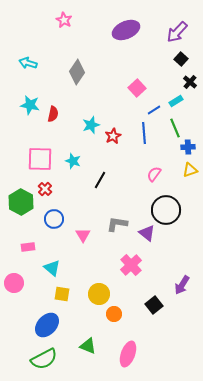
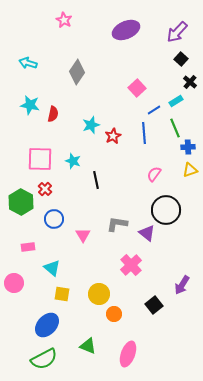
black line at (100, 180): moved 4 px left; rotated 42 degrees counterclockwise
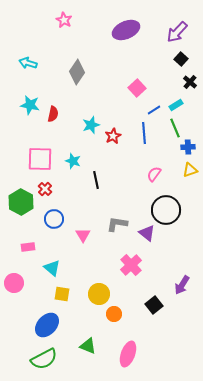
cyan rectangle at (176, 101): moved 4 px down
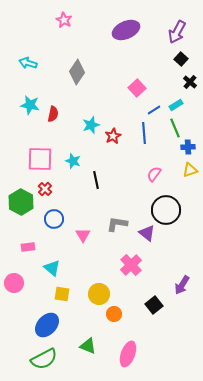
purple arrow at (177, 32): rotated 15 degrees counterclockwise
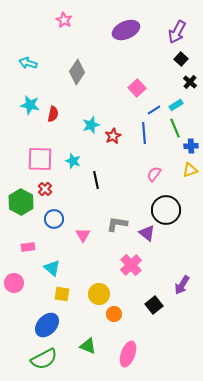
blue cross at (188, 147): moved 3 px right, 1 px up
